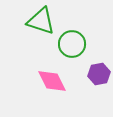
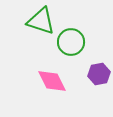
green circle: moved 1 px left, 2 px up
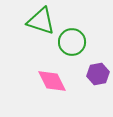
green circle: moved 1 px right
purple hexagon: moved 1 px left
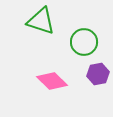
green circle: moved 12 px right
pink diamond: rotated 20 degrees counterclockwise
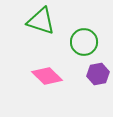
pink diamond: moved 5 px left, 5 px up
